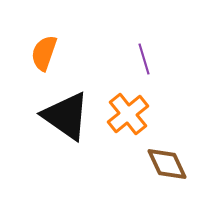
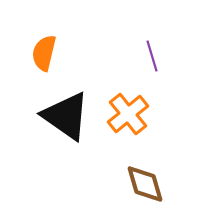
orange semicircle: rotated 6 degrees counterclockwise
purple line: moved 8 px right, 3 px up
brown diamond: moved 22 px left, 20 px down; rotated 9 degrees clockwise
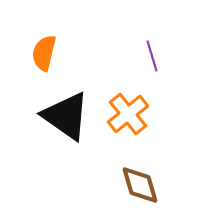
brown diamond: moved 5 px left, 1 px down
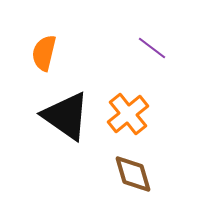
purple line: moved 8 px up; rotated 36 degrees counterclockwise
brown diamond: moved 7 px left, 11 px up
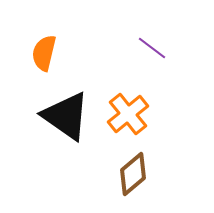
brown diamond: rotated 66 degrees clockwise
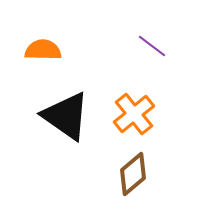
purple line: moved 2 px up
orange semicircle: moved 1 px left, 3 px up; rotated 78 degrees clockwise
orange cross: moved 6 px right
